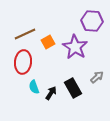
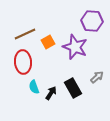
purple star: rotated 10 degrees counterclockwise
red ellipse: rotated 10 degrees counterclockwise
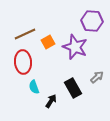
black arrow: moved 8 px down
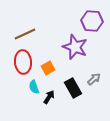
orange square: moved 26 px down
gray arrow: moved 3 px left, 2 px down
black arrow: moved 2 px left, 4 px up
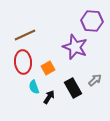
brown line: moved 1 px down
gray arrow: moved 1 px right, 1 px down
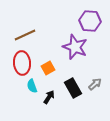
purple hexagon: moved 2 px left
red ellipse: moved 1 px left, 1 px down
gray arrow: moved 4 px down
cyan semicircle: moved 2 px left, 1 px up
